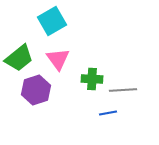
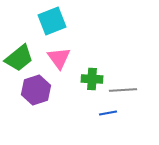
cyan square: rotated 8 degrees clockwise
pink triangle: moved 1 px right, 1 px up
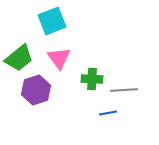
gray line: moved 1 px right
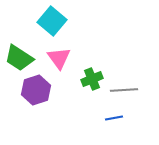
cyan square: rotated 28 degrees counterclockwise
green trapezoid: rotated 72 degrees clockwise
green cross: rotated 25 degrees counterclockwise
blue line: moved 6 px right, 5 px down
